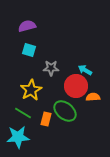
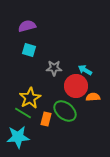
gray star: moved 3 px right
yellow star: moved 1 px left, 8 px down
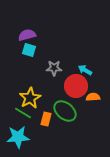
purple semicircle: moved 9 px down
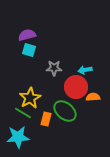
cyan arrow: rotated 40 degrees counterclockwise
red circle: moved 1 px down
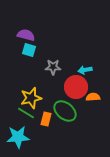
purple semicircle: moved 1 px left; rotated 30 degrees clockwise
gray star: moved 1 px left, 1 px up
yellow star: moved 1 px right; rotated 15 degrees clockwise
green line: moved 3 px right
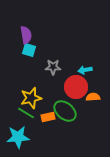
purple semicircle: rotated 66 degrees clockwise
orange rectangle: moved 2 px right, 2 px up; rotated 64 degrees clockwise
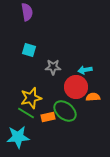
purple semicircle: moved 1 px right, 23 px up
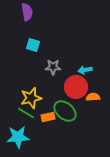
cyan square: moved 4 px right, 5 px up
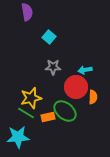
cyan square: moved 16 px right, 8 px up; rotated 24 degrees clockwise
orange semicircle: rotated 96 degrees clockwise
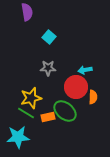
gray star: moved 5 px left, 1 px down
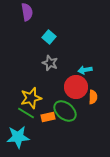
gray star: moved 2 px right, 5 px up; rotated 21 degrees clockwise
